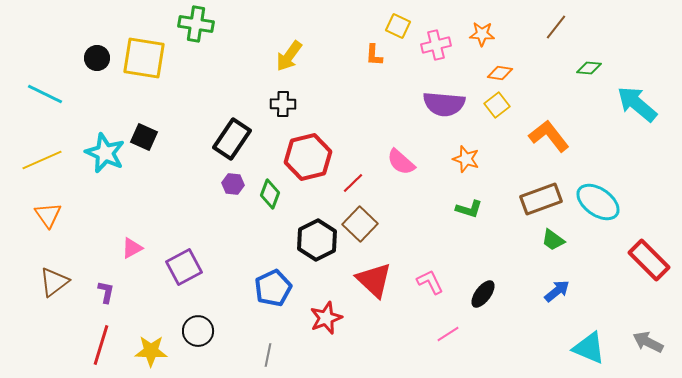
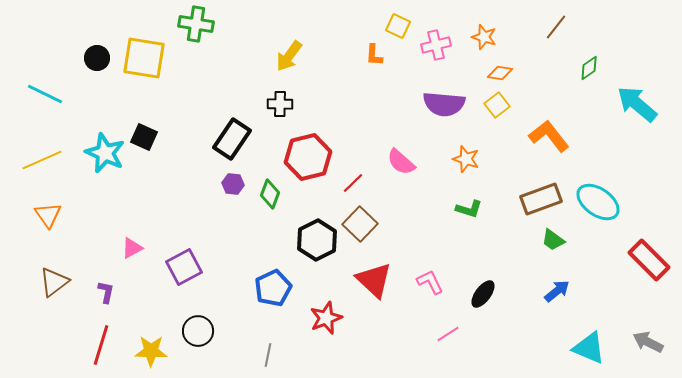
orange star at (482, 34): moved 2 px right, 3 px down; rotated 15 degrees clockwise
green diamond at (589, 68): rotated 40 degrees counterclockwise
black cross at (283, 104): moved 3 px left
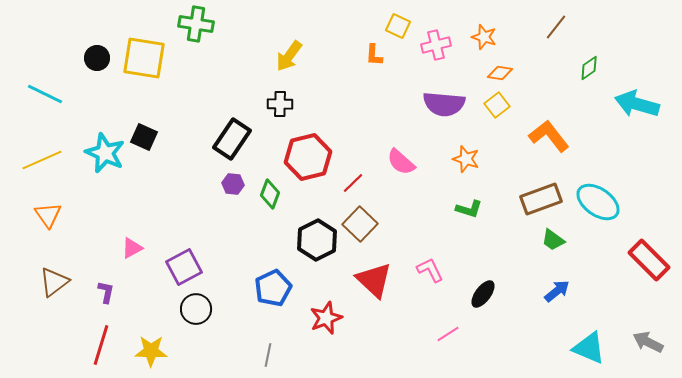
cyan arrow at (637, 104): rotated 24 degrees counterclockwise
pink L-shape at (430, 282): moved 12 px up
black circle at (198, 331): moved 2 px left, 22 px up
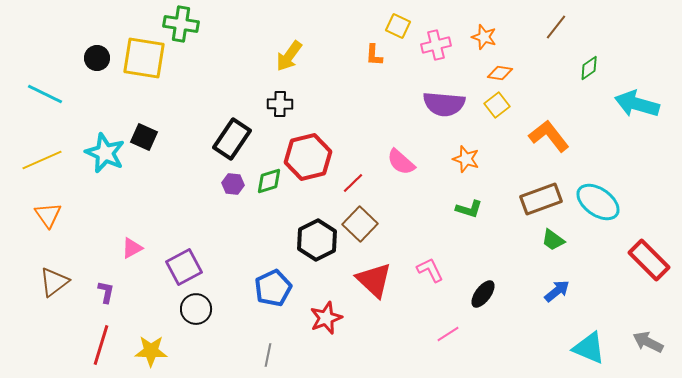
green cross at (196, 24): moved 15 px left
green diamond at (270, 194): moved 1 px left, 13 px up; rotated 52 degrees clockwise
